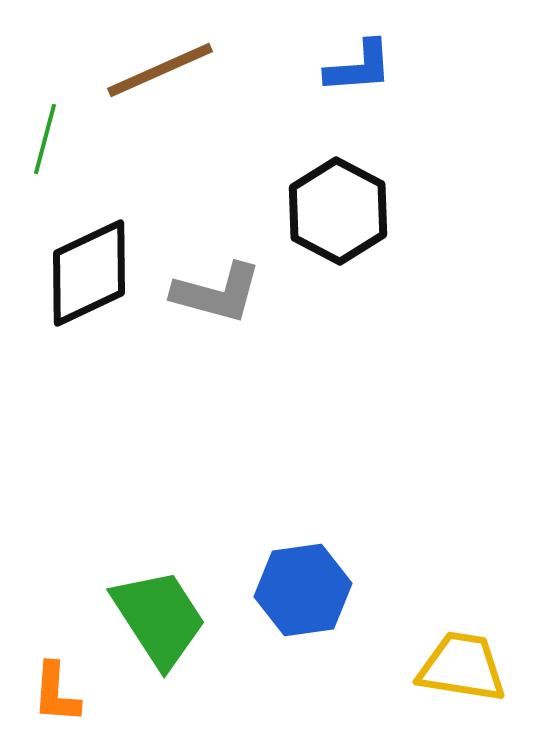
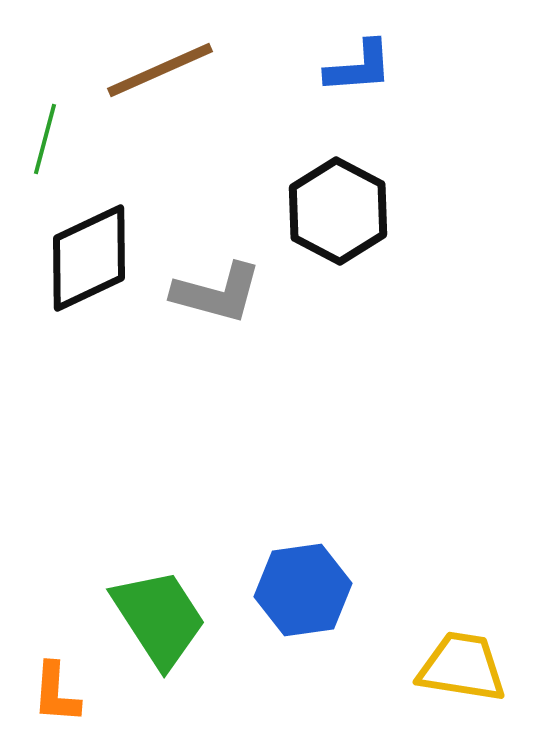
black diamond: moved 15 px up
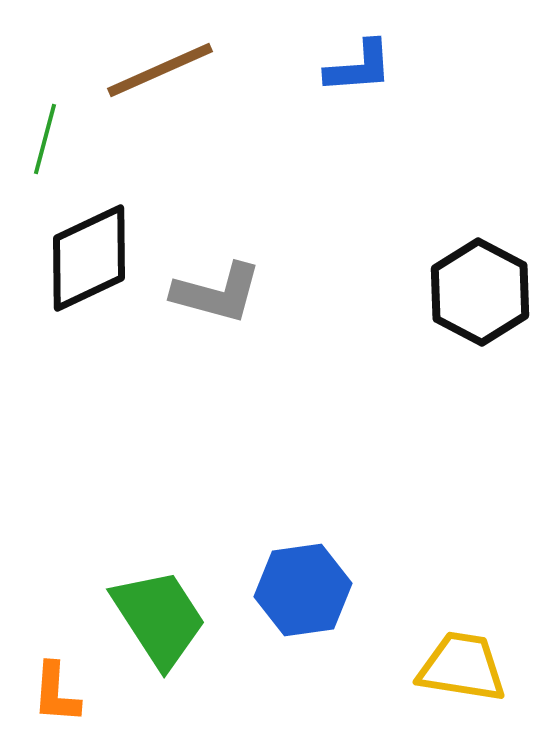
black hexagon: moved 142 px right, 81 px down
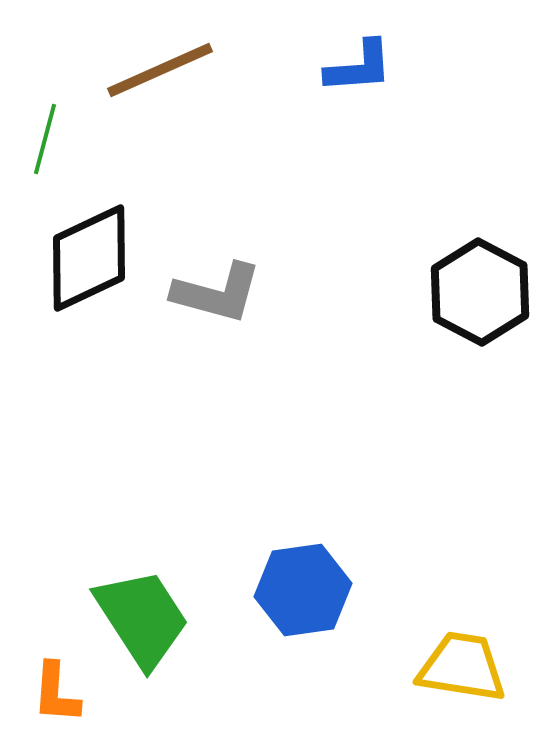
green trapezoid: moved 17 px left
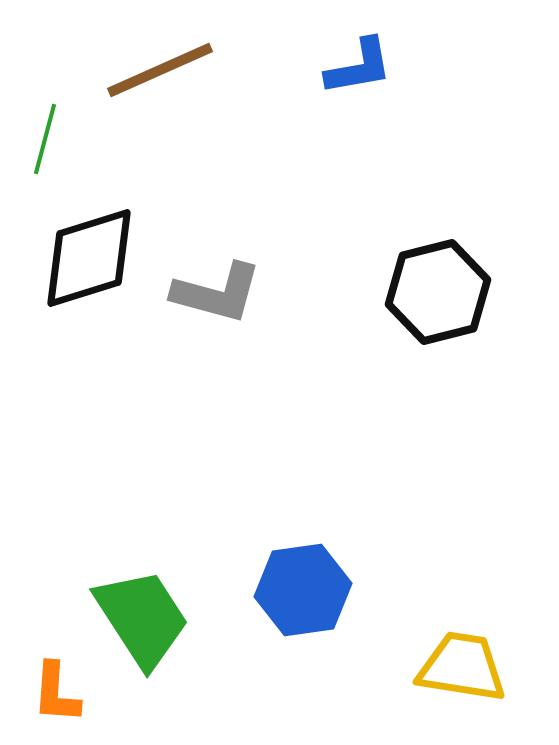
blue L-shape: rotated 6 degrees counterclockwise
black diamond: rotated 8 degrees clockwise
black hexagon: moved 42 px left; rotated 18 degrees clockwise
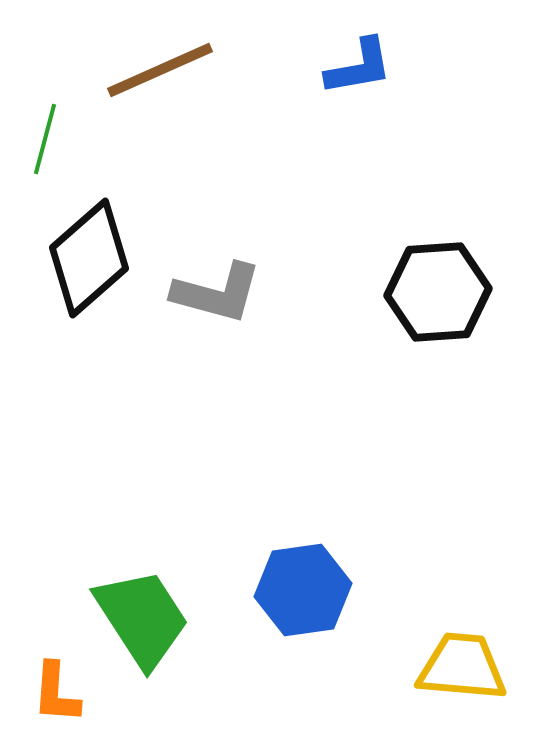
black diamond: rotated 24 degrees counterclockwise
black hexagon: rotated 10 degrees clockwise
yellow trapezoid: rotated 4 degrees counterclockwise
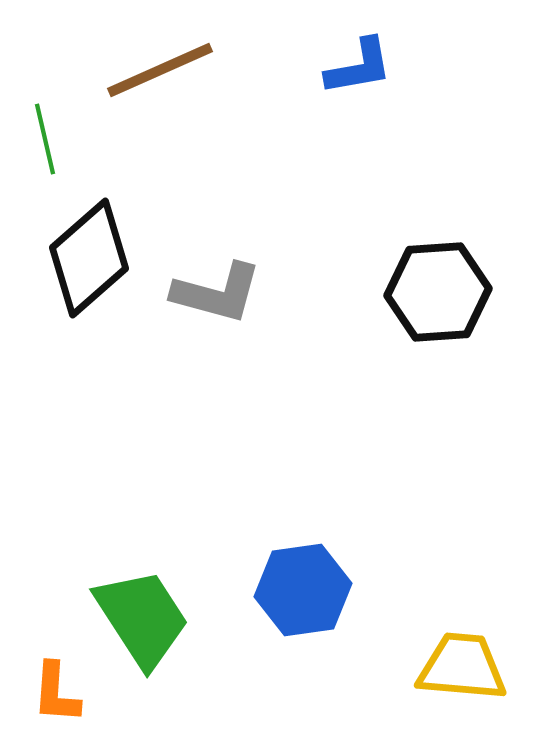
green line: rotated 28 degrees counterclockwise
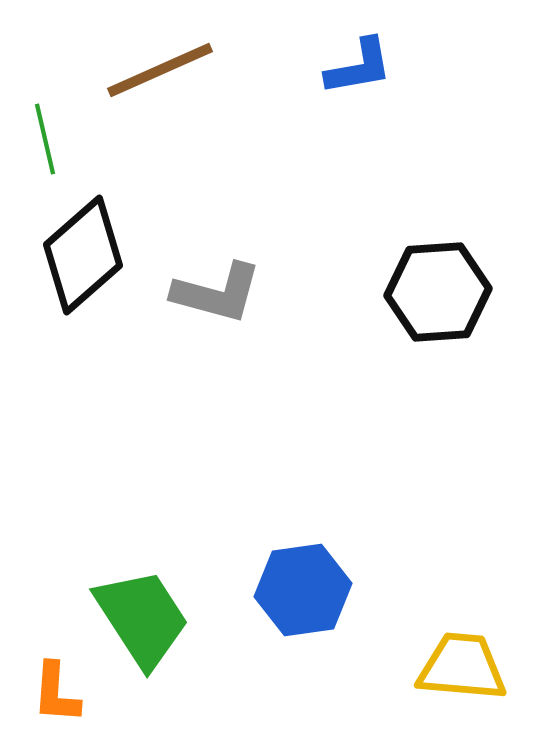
black diamond: moved 6 px left, 3 px up
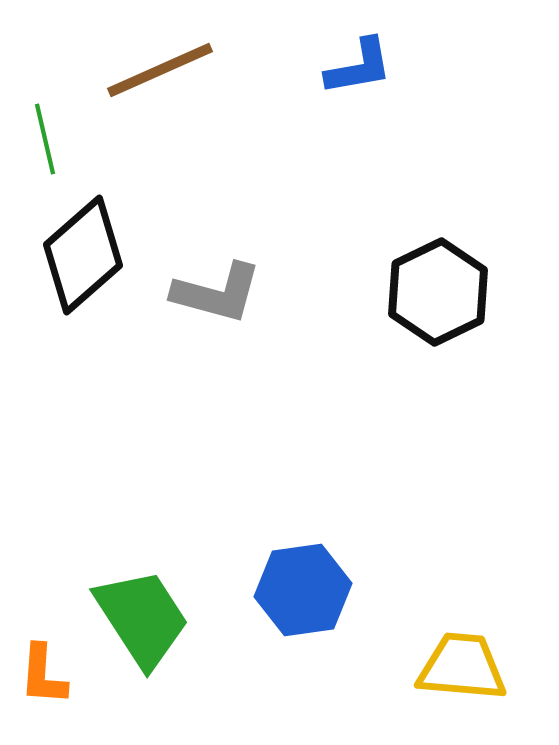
black hexagon: rotated 22 degrees counterclockwise
orange L-shape: moved 13 px left, 18 px up
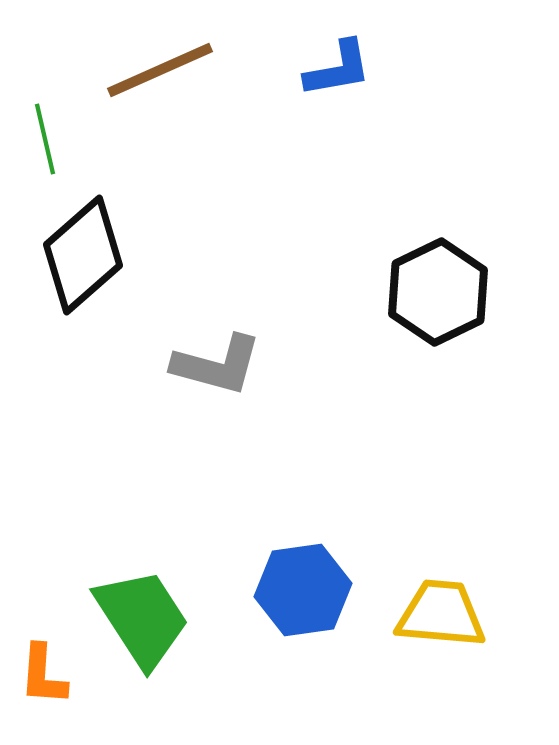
blue L-shape: moved 21 px left, 2 px down
gray L-shape: moved 72 px down
yellow trapezoid: moved 21 px left, 53 px up
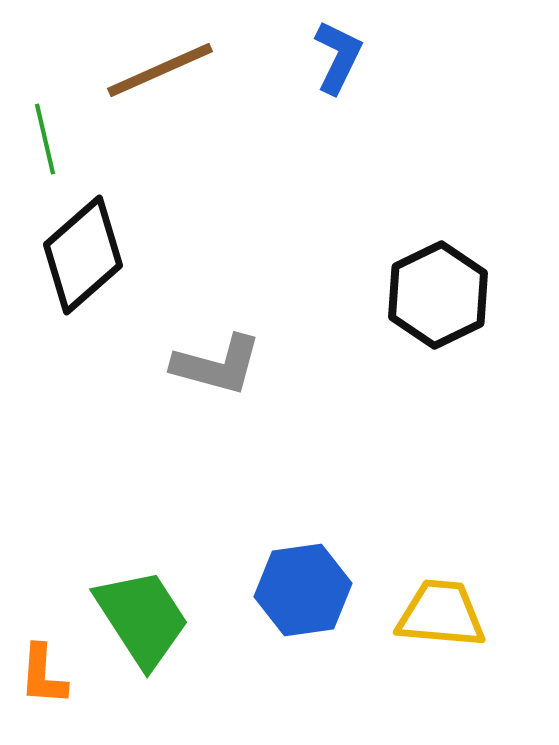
blue L-shape: moved 12 px up; rotated 54 degrees counterclockwise
black hexagon: moved 3 px down
